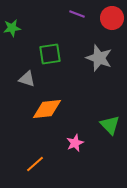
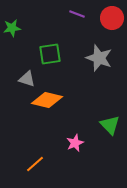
orange diamond: moved 9 px up; rotated 20 degrees clockwise
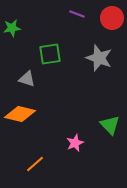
orange diamond: moved 27 px left, 14 px down
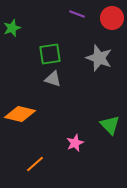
green star: rotated 12 degrees counterclockwise
gray triangle: moved 26 px right
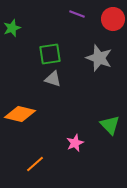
red circle: moved 1 px right, 1 px down
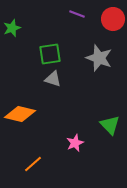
orange line: moved 2 px left
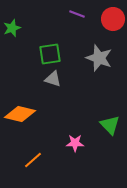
pink star: rotated 24 degrees clockwise
orange line: moved 4 px up
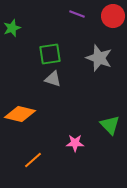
red circle: moved 3 px up
